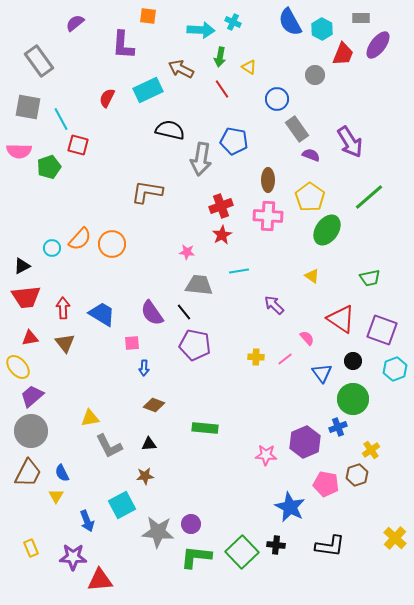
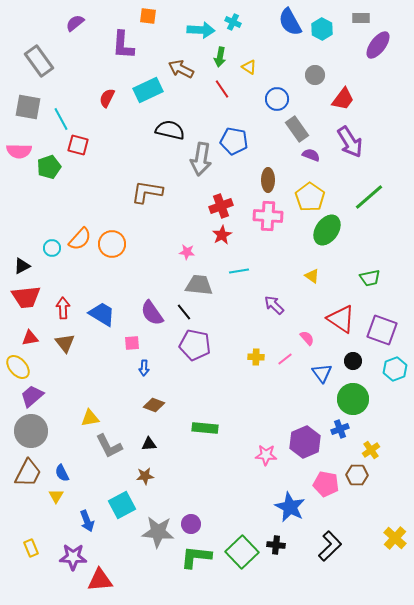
red trapezoid at (343, 54): moved 45 px down; rotated 15 degrees clockwise
blue cross at (338, 427): moved 2 px right, 2 px down
brown hexagon at (357, 475): rotated 20 degrees clockwise
black L-shape at (330, 546): rotated 52 degrees counterclockwise
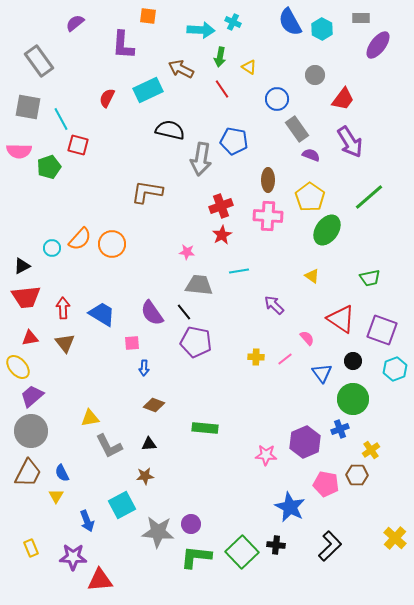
purple pentagon at (195, 345): moved 1 px right, 3 px up
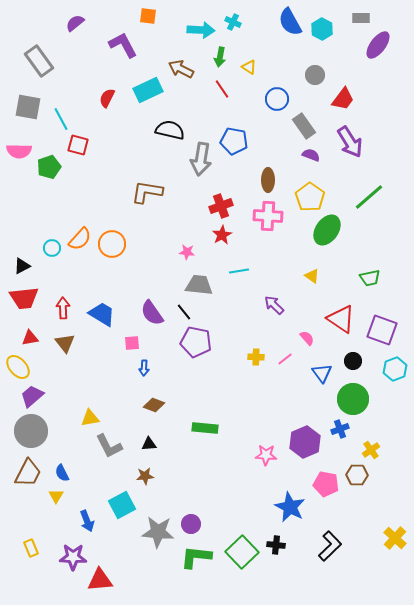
purple L-shape at (123, 45): rotated 148 degrees clockwise
gray rectangle at (297, 129): moved 7 px right, 3 px up
red trapezoid at (26, 297): moved 2 px left, 1 px down
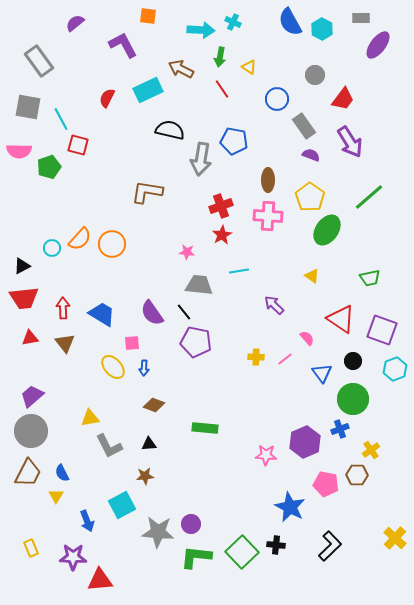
yellow ellipse at (18, 367): moved 95 px right
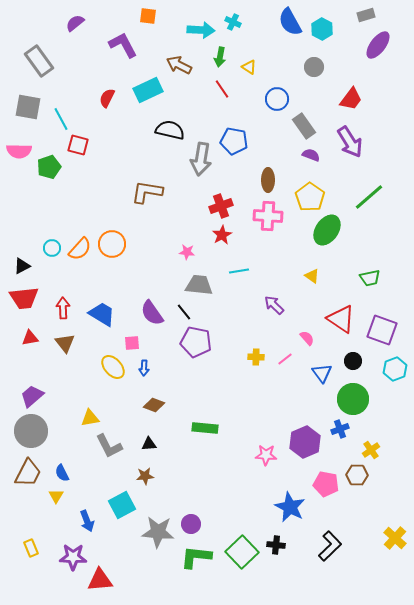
gray rectangle at (361, 18): moved 5 px right, 3 px up; rotated 18 degrees counterclockwise
brown arrow at (181, 69): moved 2 px left, 4 px up
gray circle at (315, 75): moved 1 px left, 8 px up
red trapezoid at (343, 99): moved 8 px right
orange semicircle at (80, 239): moved 10 px down
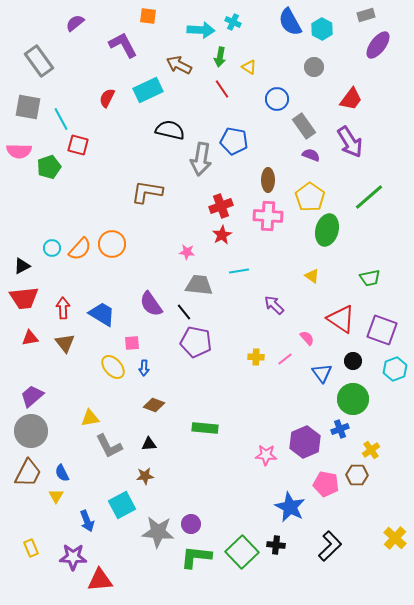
green ellipse at (327, 230): rotated 20 degrees counterclockwise
purple semicircle at (152, 313): moved 1 px left, 9 px up
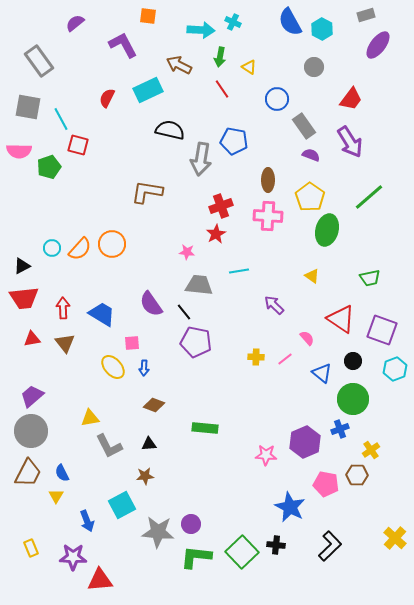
red star at (222, 235): moved 6 px left, 1 px up
red triangle at (30, 338): moved 2 px right, 1 px down
blue triangle at (322, 373): rotated 15 degrees counterclockwise
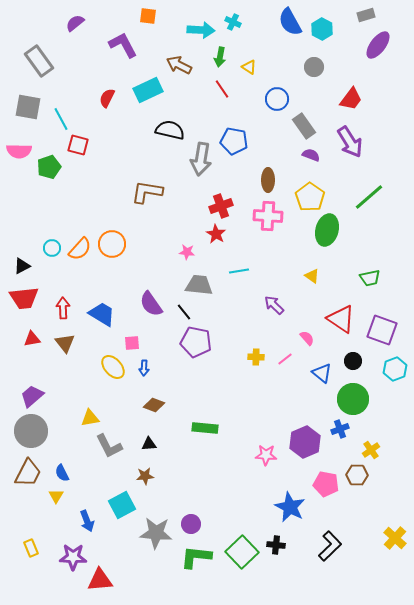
red star at (216, 234): rotated 12 degrees counterclockwise
gray star at (158, 532): moved 2 px left, 1 px down
